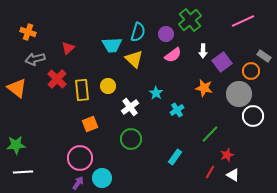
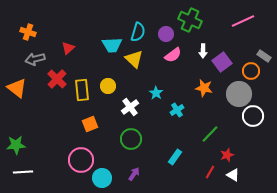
green cross: rotated 25 degrees counterclockwise
pink circle: moved 1 px right, 2 px down
purple arrow: moved 56 px right, 9 px up
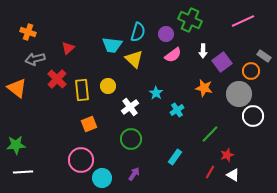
cyan trapezoid: rotated 10 degrees clockwise
orange square: moved 1 px left
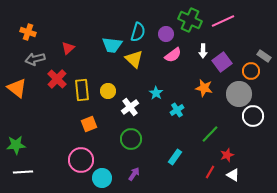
pink line: moved 20 px left
yellow circle: moved 5 px down
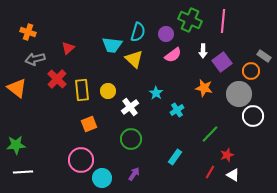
pink line: rotated 60 degrees counterclockwise
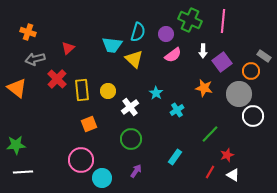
purple arrow: moved 2 px right, 3 px up
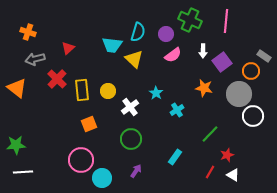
pink line: moved 3 px right
